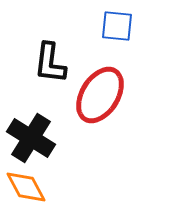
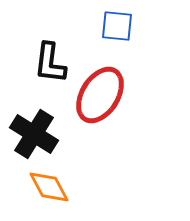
black cross: moved 3 px right, 4 px up
orange diamond: moved 23 px right
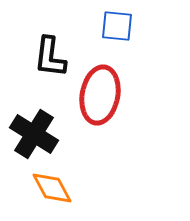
black L-shape: moved 6 px up
red ellipse: rotated 22 degrees counterclockwise
orange diamond: moved 3 px right, 1 px down
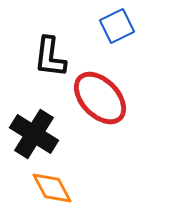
blue square: rotated 32 degrees counterclockwise
red ellipse: moved 3 px down; rotated 54 degrees counterclockwise
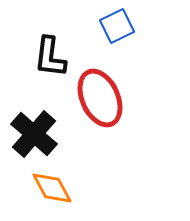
red ellipse: rotated 20 degrees clockwise
black cross: rotated 9 degrees clockwise
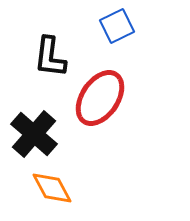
red ellipse: rotated 58 degrees clockwise
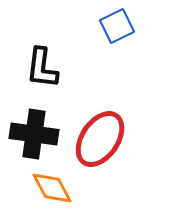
black L-shape: moved 8 px left, 11 px down
red ellipse: moved 41 px down
black cross: rotated 33 degrees counterclockwise
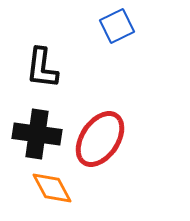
black cross: moved 3 px right
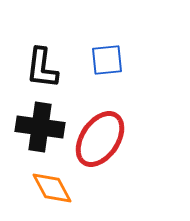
blue square: moved 10 px left, 34 px down; rotated 20 degrees clockwise
black cross: moved 3 px right, 7 px up
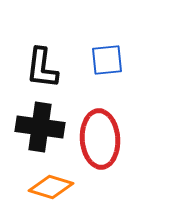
red ellipse: rotated 38 degrees counterclockwise
orange diamond: moved 1 px left, 1 px up; rotated 45 degrees counterclockwise
